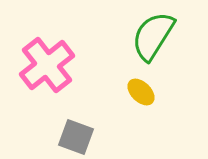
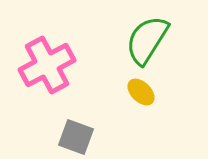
green semicircle: moved 6 px left, 4 px down
pink cross: rotated 10 degrees clockwise
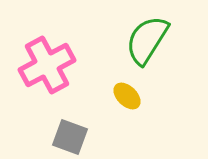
yellow ellipse: moved 14 px left, 4 px down
gray square: moved 6 px left
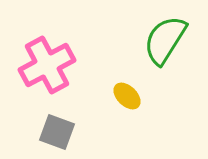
green semicircle: moved 18 px right
gray square: moved 13 px left, 5 px up
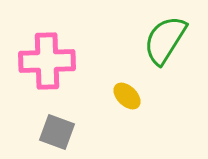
pink cross: moved 4 px up; rotated 26 degrees clockwise
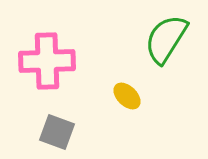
green semicircle: moved 1 px right, 1 px up
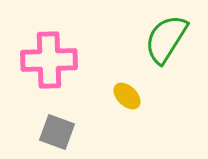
pink cross: moved 2 px right, 1 px up
